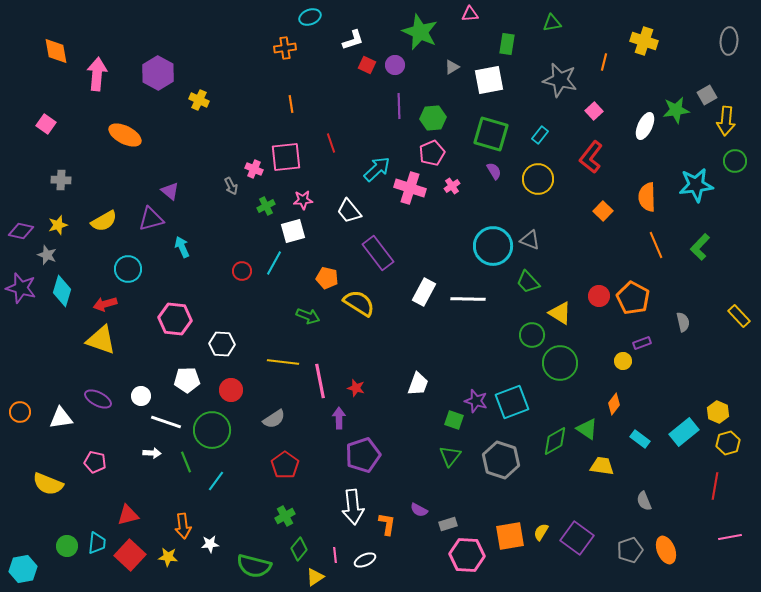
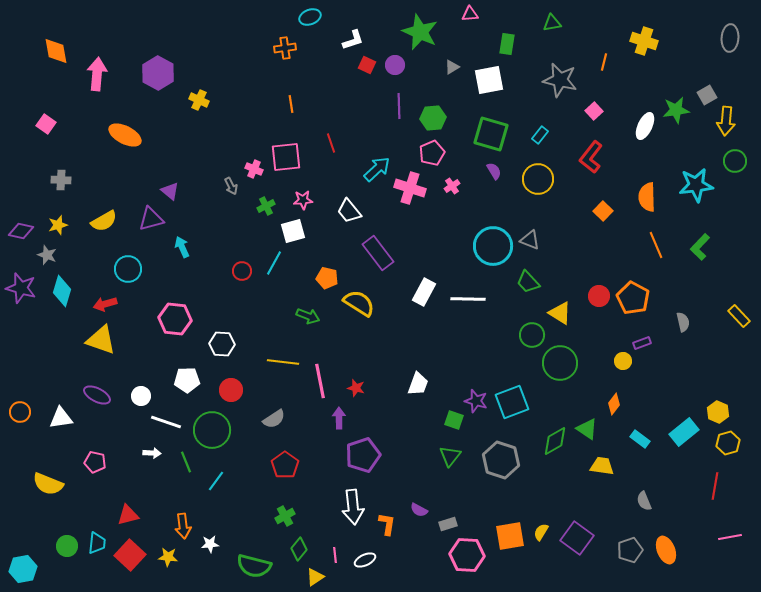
gray ellipse at (729, 41): moved 1 px right, 3 px up
purple ellipse at (98, 399): moved 1 px left, 4 px up
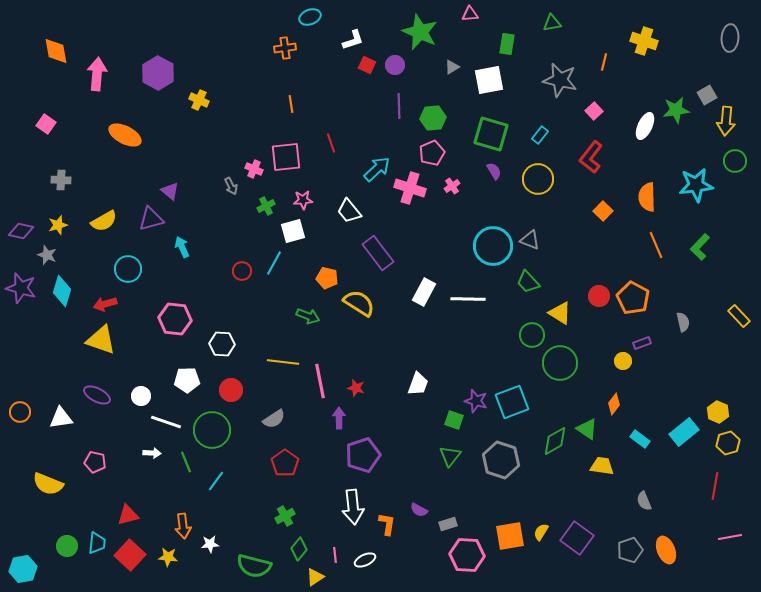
red pentagon at (285, 465): moved 2 px up
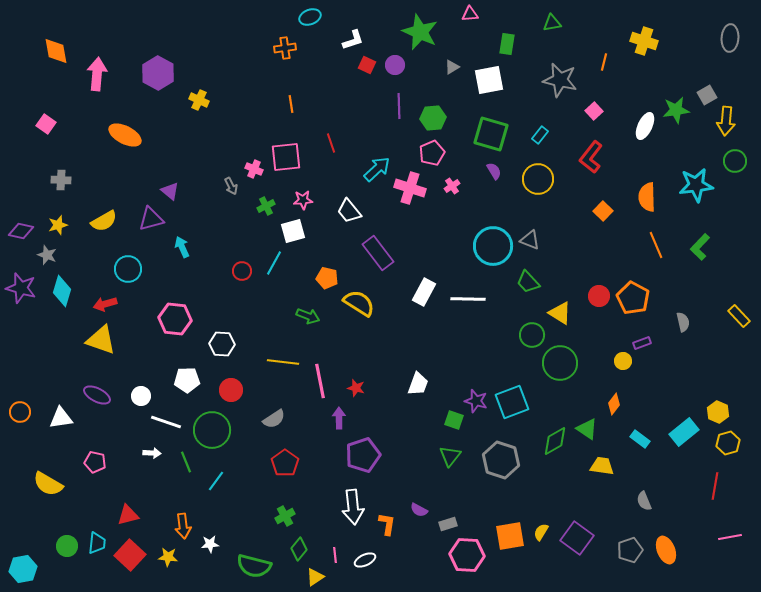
yellow semicircle at (48, 484): rotated 8 degrees clockwise
